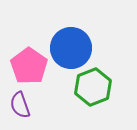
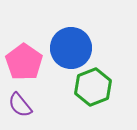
pink pentagon: moved 5 px left, 4 px up
purple semicircle: rotated 20 degrees counterclockwise
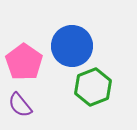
blue circle: moved 1 px right, 2 px up
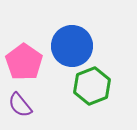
green hexagon: moved 1 px left, 1 px up
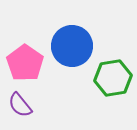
pink pentagon: moved 1 px right, 1 px down
green hexagon: moved 21 px right, 8 px up; rotated 12 degrees clockwise
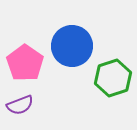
green hexagon: rotated 9 degrees counterclockwise
purple semicircle: rotated 72 degrees counterclockwise
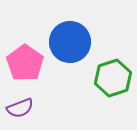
blue circle: moved 2 px left, 4 px up
purple semicircle: moved 3 px down
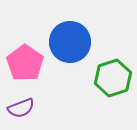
purple semicircle: moved 1 px right
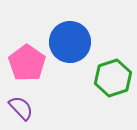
pink pentagon: moved 2 px right
purple semicircle: rotated 112 degrees counterclockwise
